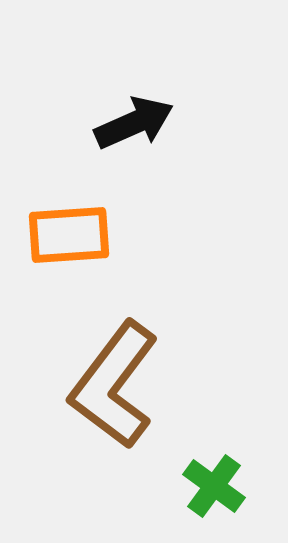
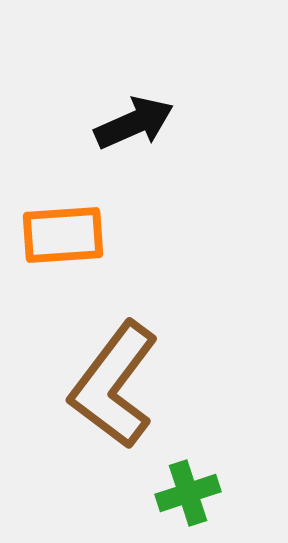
orange rectangle: moved 6 px left
green cross: moved 26 px left, 7 px down; rotated 36 degrees clockwise
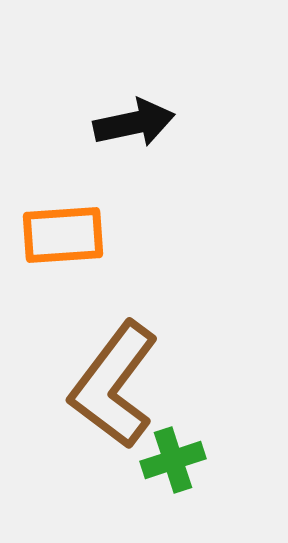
black arrow: rotated 12 degrees clockwise
green cross: moved 15 px left, 33 px up
